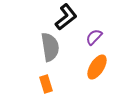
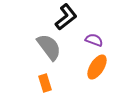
purple semicircle: moved 3 px down; rotated 66 degrees clockwise
gray semicircle: moved 1 px left; rotated 28 degrees counterclockwise
orange rectangle: moved 1 px left, 1 px up
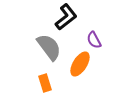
purple semicircle: rotated 138 degrees counterclockwise
orange ellipse: moved 17 px left, 3 px up
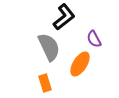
black L-shape: moved 2 px left
purple semicircle: moved 1 px up
gray semicircle: rotated 12 degrees clockwise
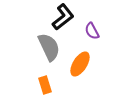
black L-shape: moved 1 px left
purple semicircle: moved 2 px left, 8 px up
orange rectangle: moved 2 px down
